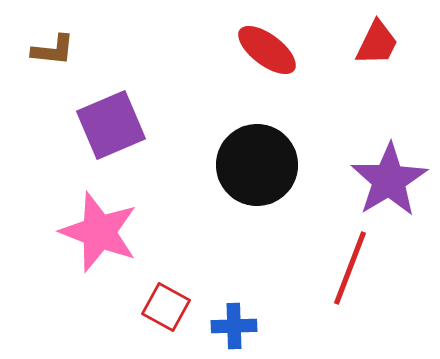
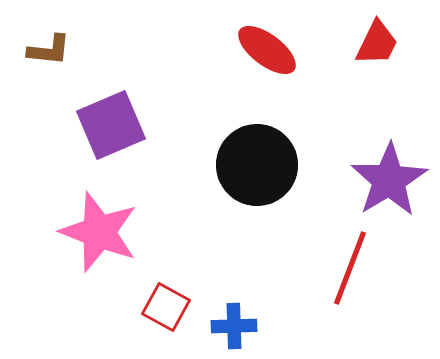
brown L-shape: moved 4 px left
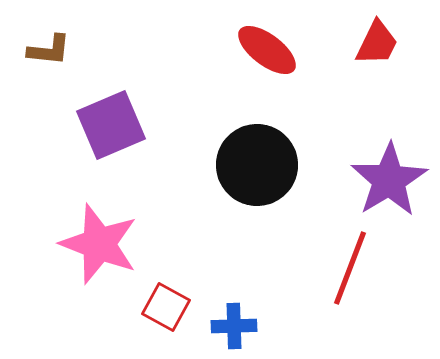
pink star: moved 12 px down
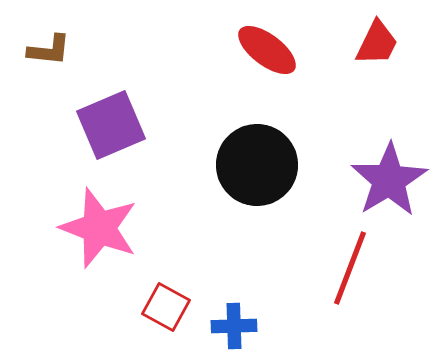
pink star: moved 16 px up
